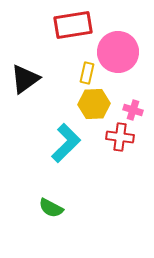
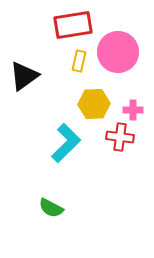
yellow rectangle: moved 8 px left, 12 px up
black triangle: moved 1 px left, 3 px up
pink cross: rotated 18 degrees counterclockwise
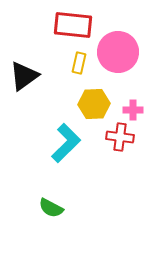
red rectangle: rotated 15 degrees clockwise
yellow rectangle: moved 2 px down
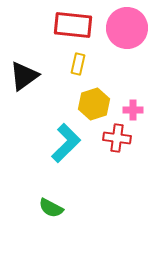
pink circle: moved 9 px right, 24 px up
yellow rectangle: moved 1 px left, 1 px down
yellow hexagon: rotated 16 degrees counterclockwise
red cross: moved 3 px left, 1 px down
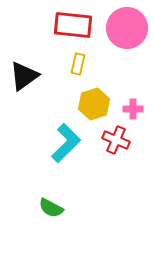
pink cross: moved 1 px up
red cross: moved 1 px left, 2 px down; rotated 16 degrees clockwise
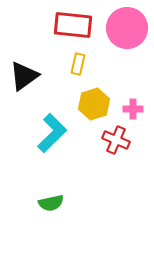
cyan L-shape: moved 14 px left, 10 px up
green semicircle: moved 5 px up; rotated 40 degrees counterclockwise
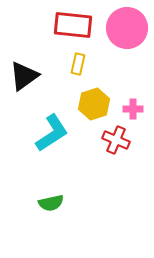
cyan L-shape: rotated 12 degrees clockwise
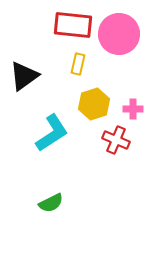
pink circle: moved 8 px left, 6 px down
green semicircle: rotated 15 degrees counterclockwise
